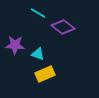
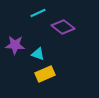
cyan line: rotated 56 degrees counterclockwise
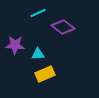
cyan triangle: rotated 24 degrees counterclockwise
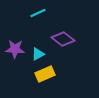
purple diamond: moved 12 px down
purple star: moved 4 px down
cyan triangle: rotated 24 degrees counterclockwise
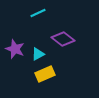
purple star: rotated 18 degrees clockwise
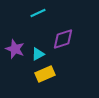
purple diamond: rotated 55 degrees counterclockwise
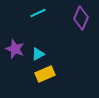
purple diamond: moved 18 px right, 21 px up; rotated 50 degrees counterclockwise
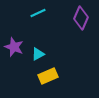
purple star: moved 1 px left, 2 px up
yellow rectangle: moved 3 px right, 2 px down
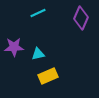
purple star: rotated 24 degrees counterclockwise
cyan triangle: rotated 16 degrees clockwise
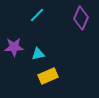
cyan line: moved 1 px left, 2 px down; rotated 21 degrees counterclockwise
